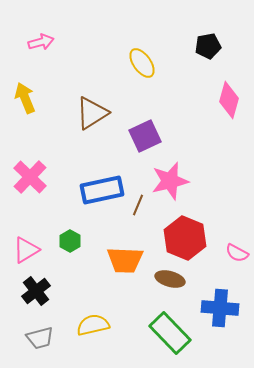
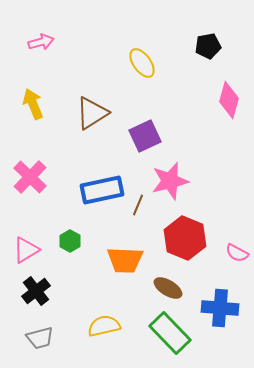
yellow arrow: moved 8 px right, 6 px down
brown ellipse: moved 2 px left, 9 px down; rotated 16 degrees clockwise
yellow semicircle: moved 11 px right, 1 px down
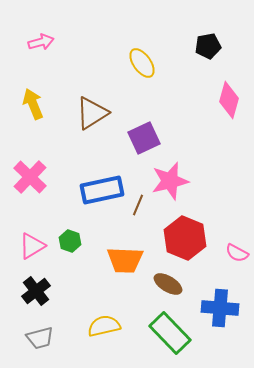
purple square: moved 1 px left, 2 px down
green hexagon: rotated 10 degrees counterclockwise
pink triangle: moved 6 px right, 4 px up
brown ellipse: moved 4 px up
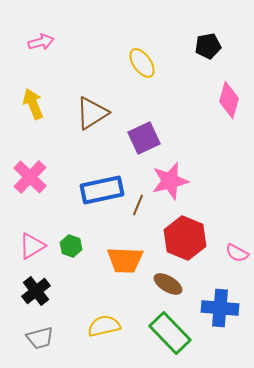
green hexagon: moved 1 px right, 5 px down
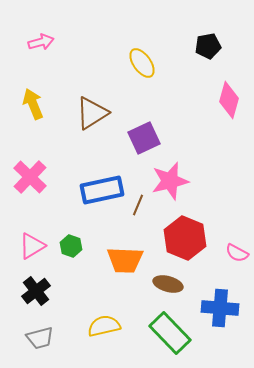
brown ellipse: rotated 16 degrees counterclockwise
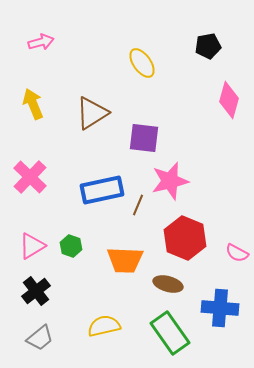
purple square: rotated 32 degrees clockwise
green rectangle: rotated 9 degrees clockwise
gray trapezoid: rotated 24 degrees counterclockwise
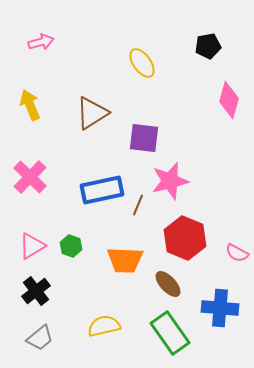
yellow arrow: moved 3 px left, 1 px down
brown ellipse: rotated 32 degrees clockwise
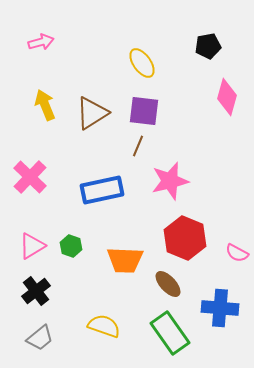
pink diamond: moved 2 px left, 3 px up
yellow arrow: moved 15 px right
purple square: moved 27 px up
brown line: moved 59 px up
yellow semicircle: rotated 32 degrees clockwise
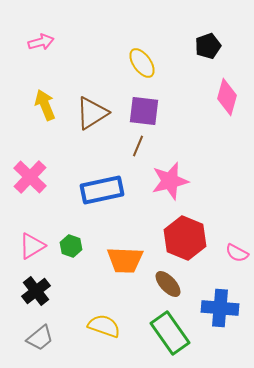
black pentagon: rotated 10 degrees counterclockwise
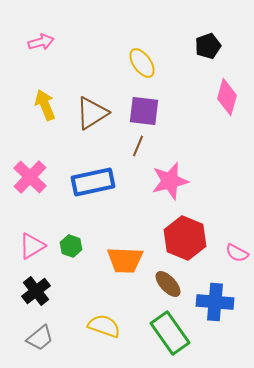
blue rectangle: moved 9 px left, 8 px up
blue cross: moved 5 px left, 6 px up
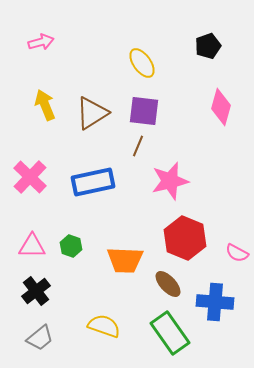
pink diamond: moved 6 px left, 10 px down
pink triangle: rotated 32 degrees clockwise
